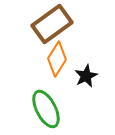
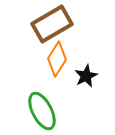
brown rectangle: rotated 6 degrees clockwise
green ellipse: moved 4 px left, 2 px down
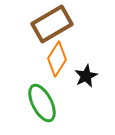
green ellipse: moved 8 px up
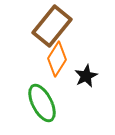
brown rectangle: moved 2 px down; rotated 21 degrees counterclockwise
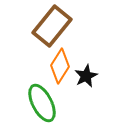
orange diamond: moved 3 px right, 7 px down
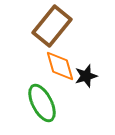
orange diamond: rotated 48 degrees counterclockwise
black star: rotated 10 degrees clockwise
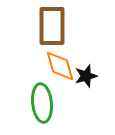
brown rectangle: rotated 39 degrees counterclockwise
green ellipse: rotated 21 degrees clockwise
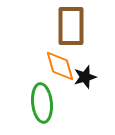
brown rectangle: moved 19 px right
black star: moved 1 px left, 1 px down
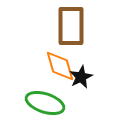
black star: moved 4 px left; rotated 10 degrees counterclockwise
green ellipse: moved 3 px right; rotated 66 degrees counterclockwise
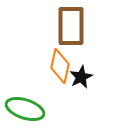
orange diamond: rotated 28 degrees clockwise
green ellipse: moved 20 px left, 6 px down
